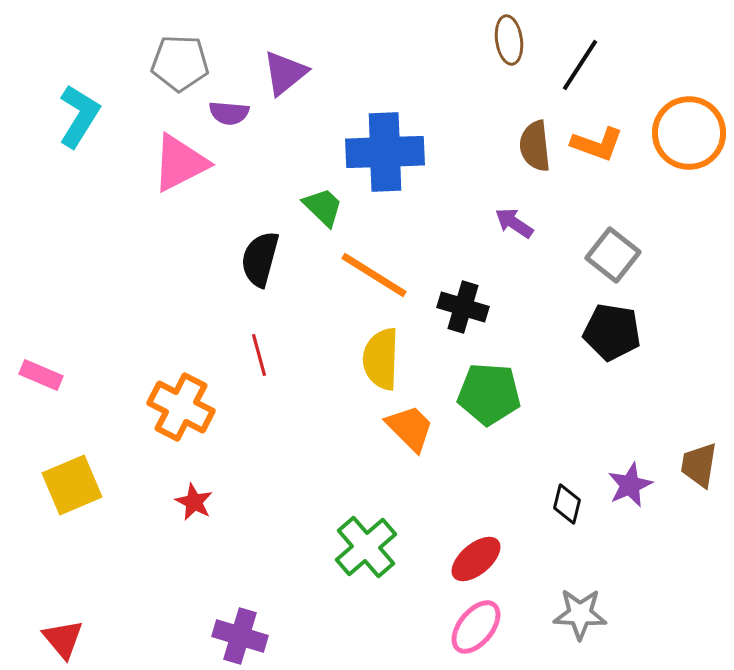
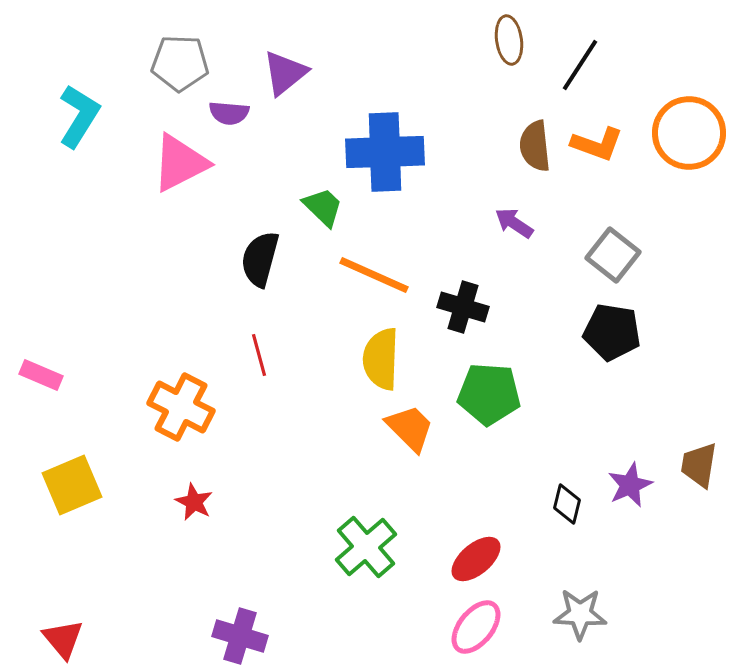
orange line: rotated 8 degrees counterclockwise
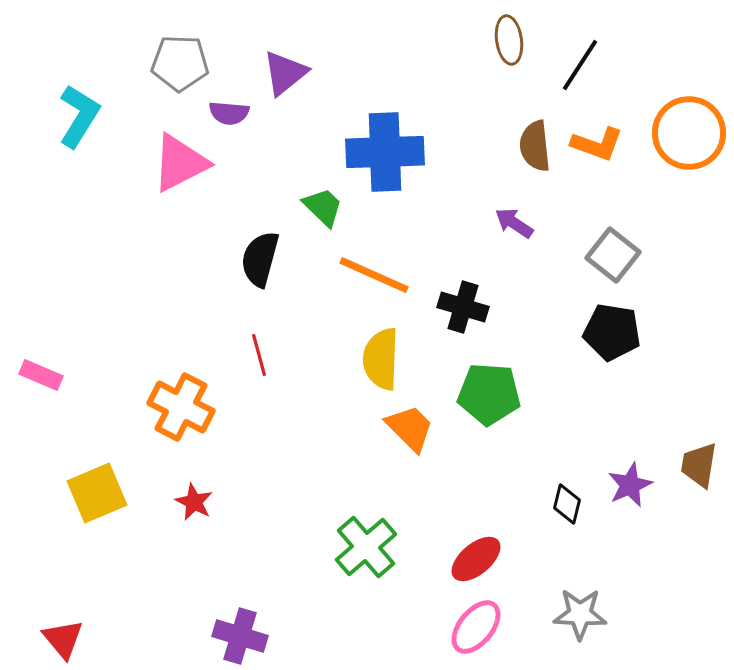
yellow square: moved 25 px right, 8 px down
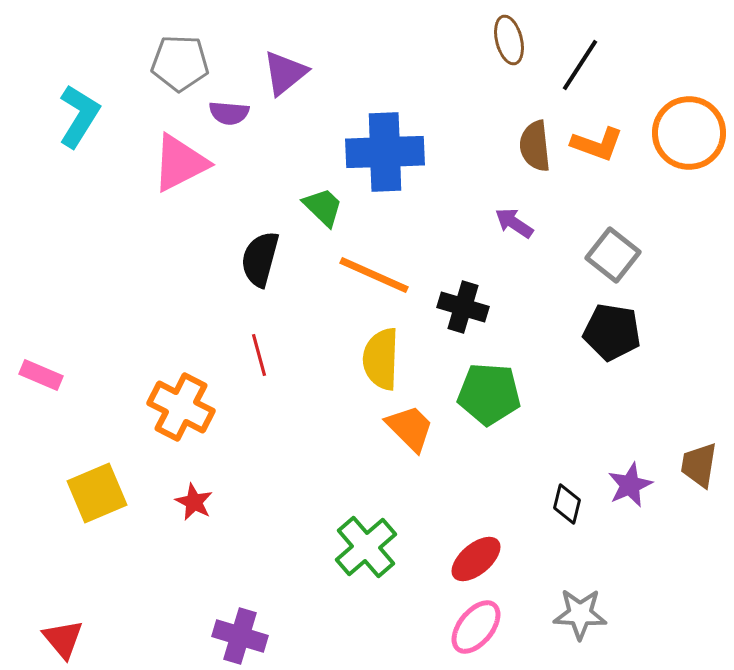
brown ellipse: rotated 6 degrees counterclockwise
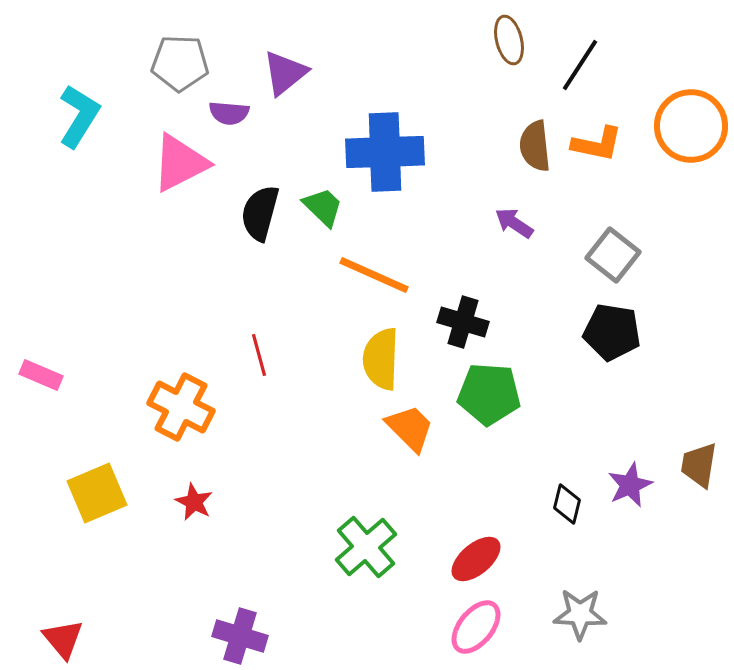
orange circle: moved 2 px right, 7 px up
orange L-shape: rotated 8 degrees counterclockwise
black semicircle: moved 46 px up
black cross: moved 15 px down
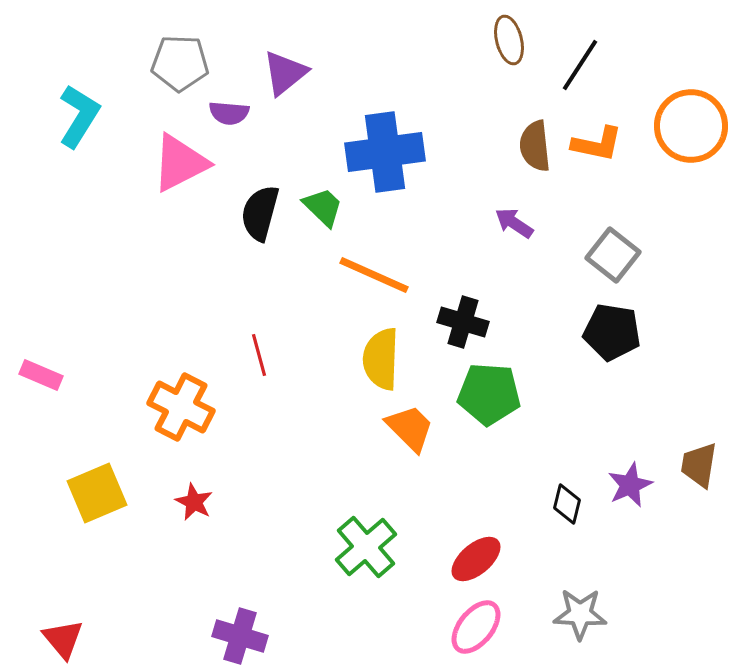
blue cross: rotated 6 degrees counterclockwise
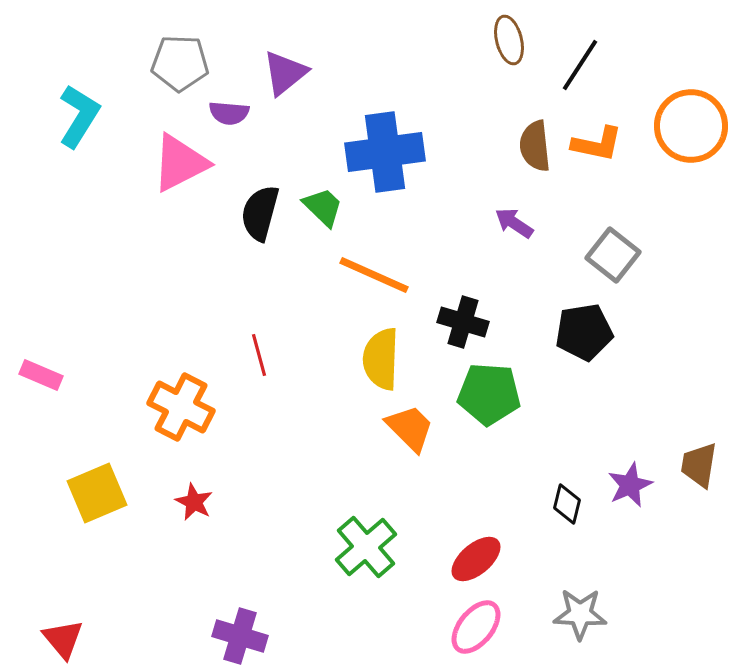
black pentagon: moved 28 px left; rotated 18 degrees counterclockwise
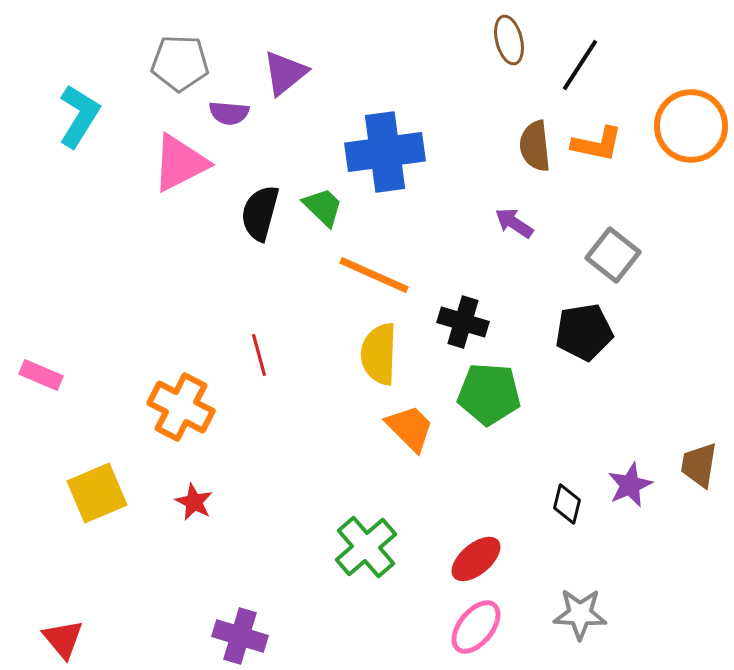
yellow semicircle: moved 2 px left, 5 px up
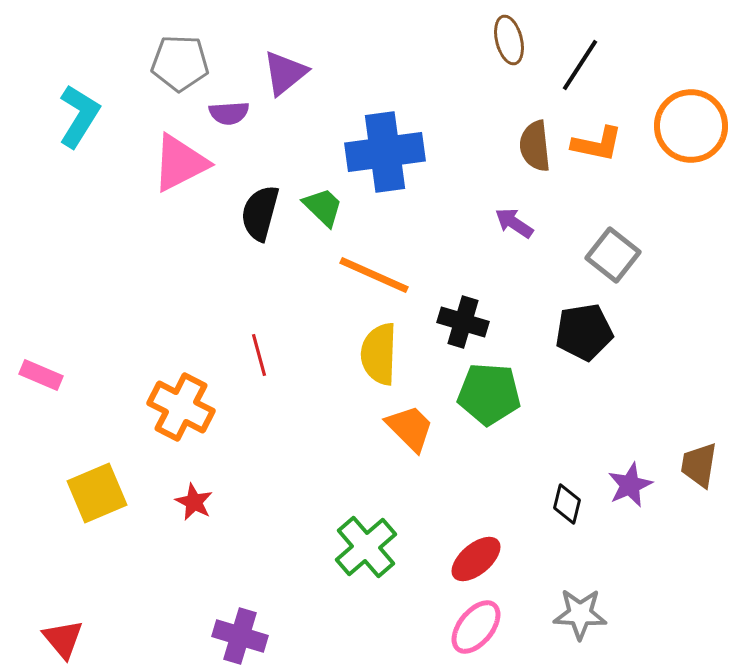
purple semicircle: rotated 9 degrees counterclockwise
